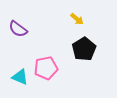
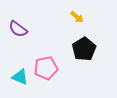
yellow arrow: moved 2 px up
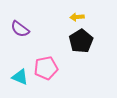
yellow arrow: rotated 136 degrees clockwise
purple semicircle: moved 2 px right
black pentagon: moved 3 px left, 8 px up
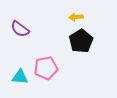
yellow arrow: moved 1 px left
cyan triangle: rotated 18 degrees counterclockwise
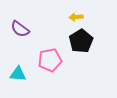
pink pentagon: moved 4 px right, 8 px up
cyan triangle: moved 2 px left, 3 px up
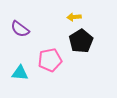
yellow arrow: moved 2 px left
cyan triangle: moved 2 px right, 1 px up
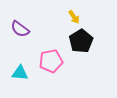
yellow arrow: rotated 120 degrees counterclockwise
pink pentagon: moved 1 px right, 1 px down
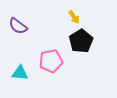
purple semicircle: moved 2 px left, 3 px up
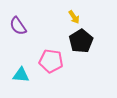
purple semicircle: rotated 18 degrees clockwise
pink pentagon: rotated 20 degrees clockwise
cyan triangle: moved 1 px right, 2 px down
